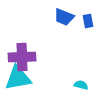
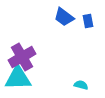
blue trapezoid: rotated 15 degrees clockwise
purple cross: rotated 28 degrees counterclockwise
cyan triangle: rotated 8 degrees clockwise
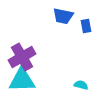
blue trapezoid: moved 1 px left, 1 px up; rotated 25 degrees counterclockwise
blue rectangle: moved 2 px left, 5 px down
cyan triangle: moved 4 px right, 2 px down
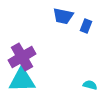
blue rectangle: rotated 32 degrees clockwise
cyan semicircle: moved 9 px right
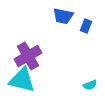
purple cross: moved 6 px right, 1 px up
cyan triangle: rotated 16 degrees clockwise
cyan semicircle: rotated 144 degrees clockwise
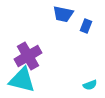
blue trapezoid: moved 2 px up
